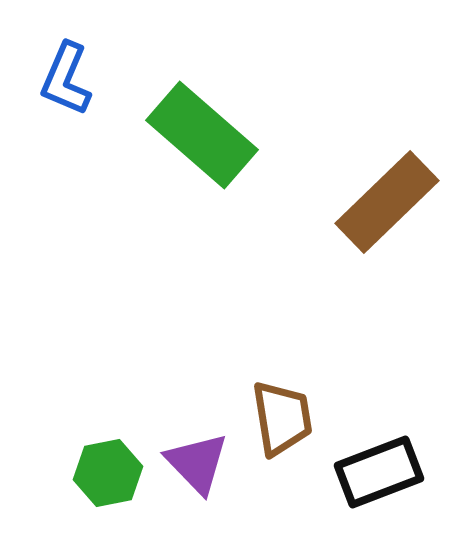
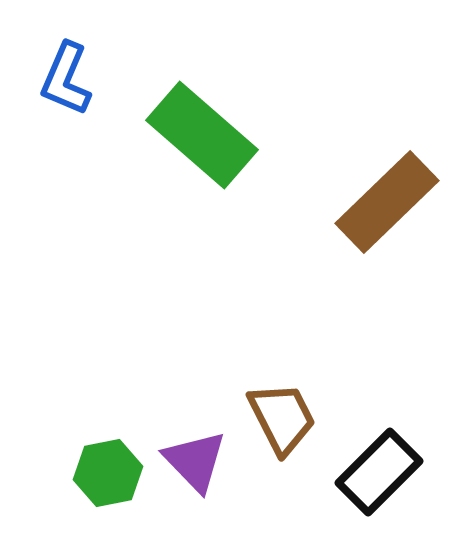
brown trapezoid: rotated 18 degrees counterclockwise
purple triangle: moved 2 px left, 2 px up
black rectangle: rotated 24 degrees counterclockwise
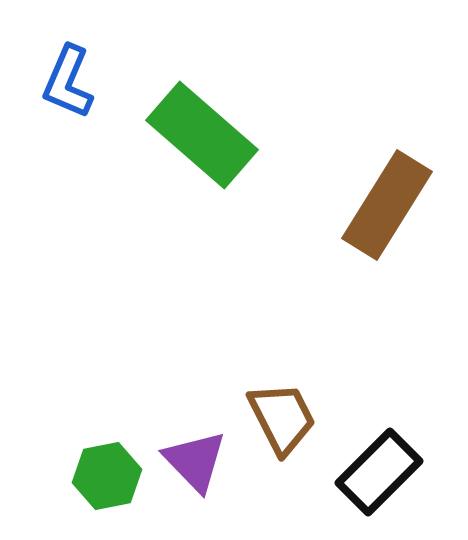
blue L-shape: moved 2 px right, 3 px down
brown rectangle: moved 3 px down; rotated 14 degrees counterclockwise
green hexagon: moved 1 px left, 3 px down
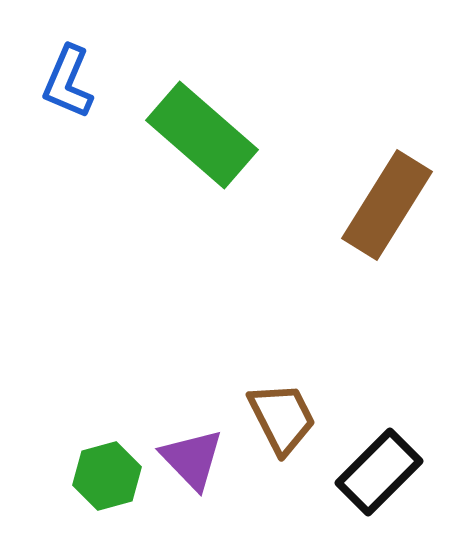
purple triangle: moved 3 px left, 2 px up
green hexagon: rotated 4 degrees counterclockwise
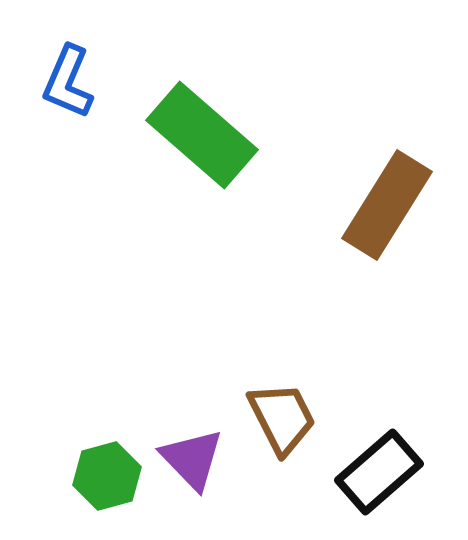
black rectangle: rotated 4 degrees clockwise
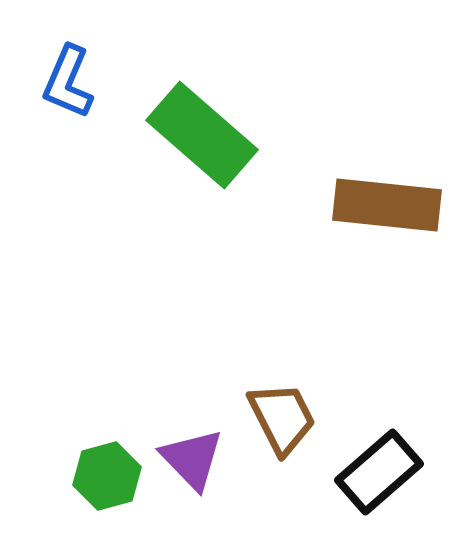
brown rectangle: rotated 64 degrees clockwise
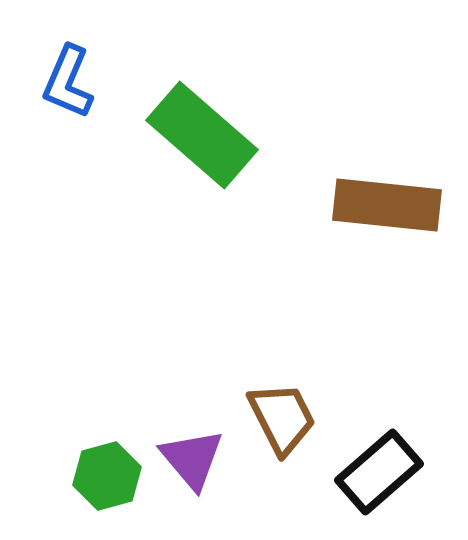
purple triangle: rotated 4 degrees clockwise
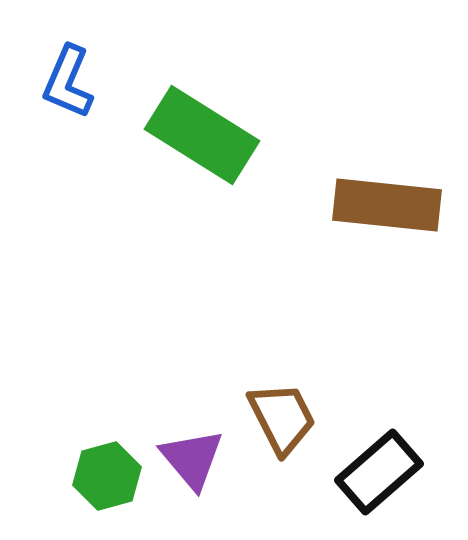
green rectangle: rotated 9 degrees counterclockwise
